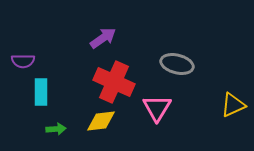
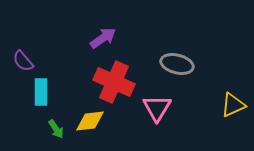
purple semicircle: rotated 50 degrees clockwise
yellow diamond: moved 11 px left
green arrow: rotated 60 degrees clockwise
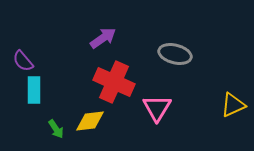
gray ellipse: moved 2 px left, 10 px up
cyan rectangle: moved 7 px left, 2 px up
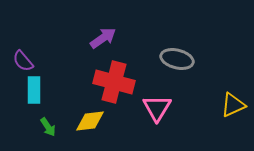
gray ellipse: moved 2 px right, 5 px down
red cross: rotated 9 degrees counterclockwise
green arrow: moved 8 px left, 2 px up
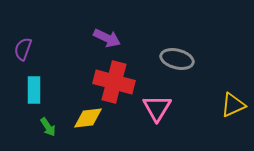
purple arrow: moved 4 px right; rotated 60 degrees clockwise
purple semicircle: moved 12 px up; rotated 60 degrees clockwise
yellow diamond: moved 2 px left, 3 px up
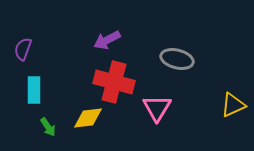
purple arrow: moved 2 px down; rotated 128 degrees clockwise
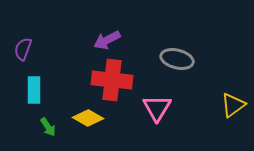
red cross: moved 2 px left, 2 px up; rotated 9 degrees counterclockwise
yellow triangle: rotated 12 degrees counterclockwise
yellow diamond: rotated 36 degrees clockwise
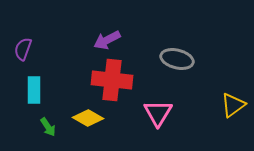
pink triangle: moved 1 px right, 5 px down
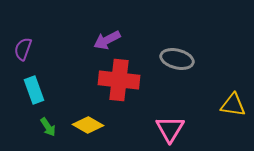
red cross: moved 7 px right
cyan rectangle: rotated 20 degrees counterclockwise
yellow triangle: rotated 44 degrees clockwise
pink triangle: moved 12 px right, 16 px down
yellow diamond: moved 7 px down
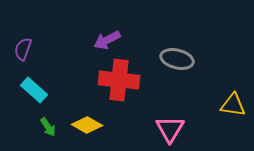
cyan rectangle: rotated 28 degrees counterclockwise
yellow diamond: moved 1 px left
